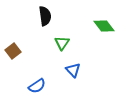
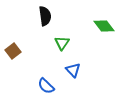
blue semicircle: moved 9 px right; rotated 78 degrees clockwise
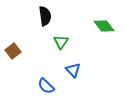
green triangle: moved 1 px left, 1 px up
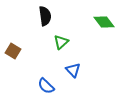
green diamond: moved 4 px up
green triangle: rotated 14 degrees clockwise
brown square: rotated 21 degrees counterclockwise
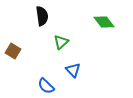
black semicircle: moved 3 px left
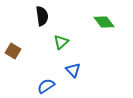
blue semicircle: rotated 102 degrees clockwise
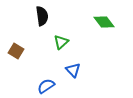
brown square: moved 3 px right
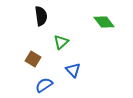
black semicircle: moved 1 px left
brown square: moved 17 px right, 8 px down
blue semicircle: moved 2 px left, 1 px up
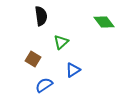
blue triangle: rotated 42 degrees clockwise
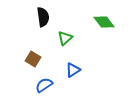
black semicircle: moved 2 px right, 1 px down
green triangle: moved 4 px right, 4 px up
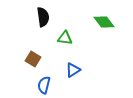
green triangle: rotated 49 degrees clockwise
blue semicircle: rotated 42 degrees counterclockwise
